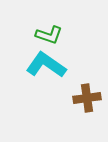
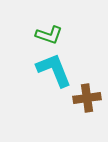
cyan L-shape: moved 8 px right, 5 px down; rotated 33 degrees clockwise
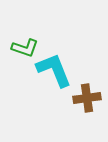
green L-shape: moved 24 px left, 13 px down
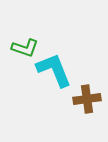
brown cross: moved 1 px down
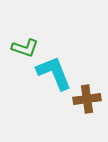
cyan L-shape: moved 3 px down
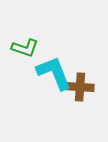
brown cross: moved 7 px left, 12 px up; rotated 12 degrees clockwise
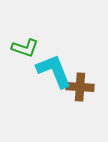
cyan L-shape: moved 2 px up
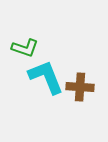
cyan L-shape: moved 8 px left, 6 px down
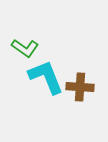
green L-shape: rotated 16 degrees clockwise
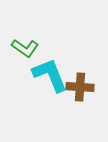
cyan L-shape: moved 4 px right, 2 px up
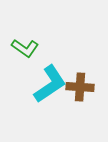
cyan L-shape: moved 9 px down; rotated 78 degrees clockwise
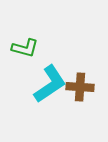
green L-shape: rotated 20 degrees counterclockwise
